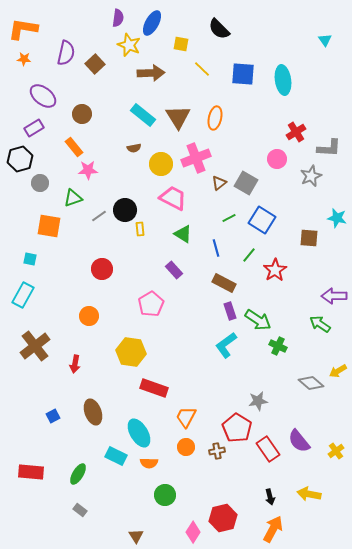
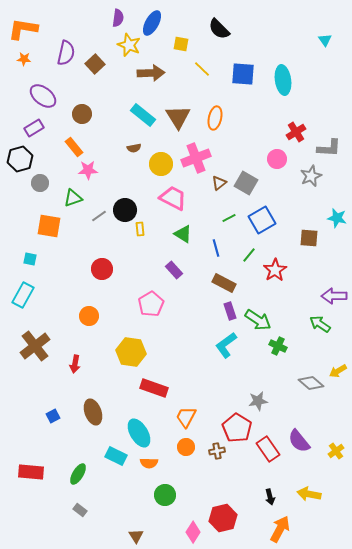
blue square at (262, 220): rotated 28 degrees clockwise
orange arrow at (273, 529): moved 7 px right
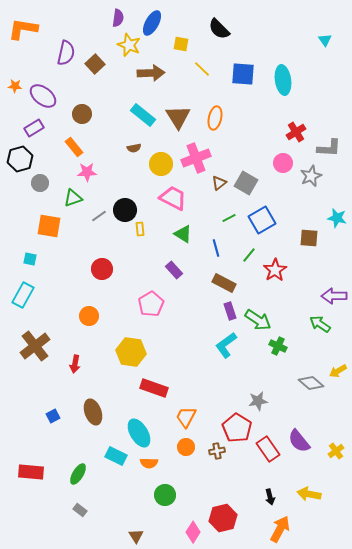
orange star at (24, 59): moved 9 px left, 27 px down
pink circle at (277, 159): moved 6 px right, 4 px down
pink star at (88, 170): moved 1 px left, 2 px down
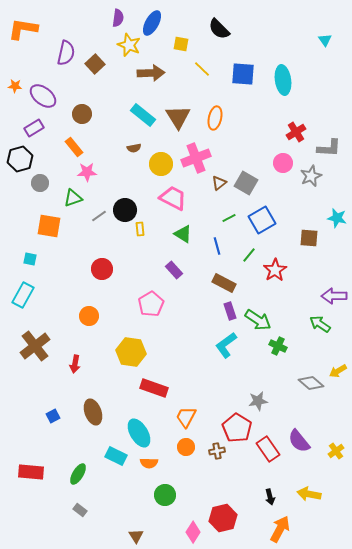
blue line at (216, 248): moved 1 px right, 2 px up
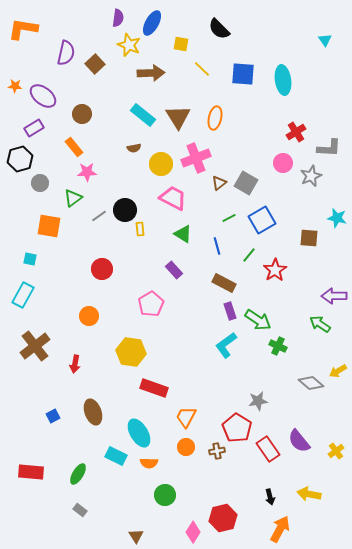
green triangle at (73, 198): rotated 18 degrees counterclockwise
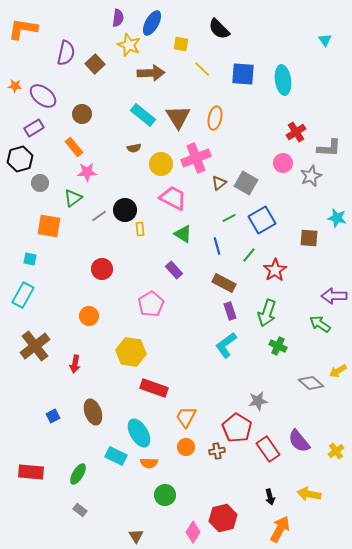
green arrow at (258, 320): moved 9 px right, 7 px up; rotated 76 degrees clockwise
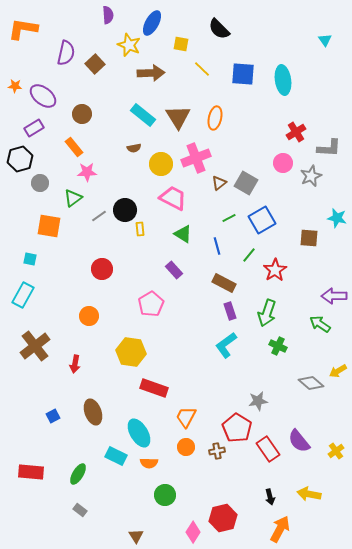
purple semicircle at (118, 18): moved 10 px left, 3 px up; rotated 12 degrees counterclockwise
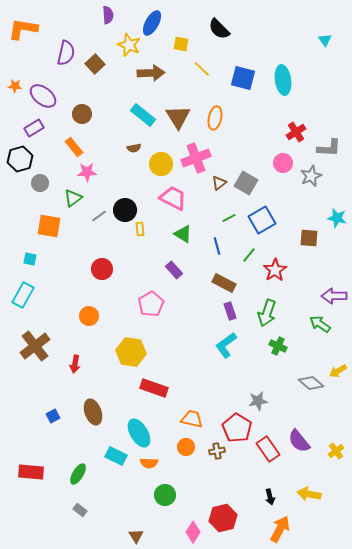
blue square at (243, 74): moved 4 px down; rotated 10 degrees clockwise
orange trapezoid at (186, 417): moved 6 px right, 2 px down; rotated 75 degrees clockwise
